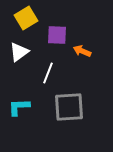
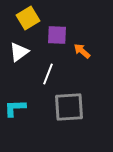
yellow square: moved 2 px right
orange arrow: rotated 18 degrees clockwise
white line: moved 1 px down
cyan L-shape: moved 4 px left, 1 px down
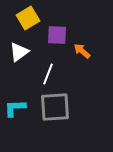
gray square: moved 14 px left
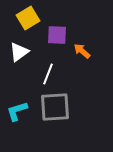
cyan L-shape: moved 2 px right, 3 px down; rotated 15 degrees counterclockwise
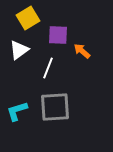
purple square: moved 1 px right
white triangle: moved 2 px up
white line: moved 6 px up
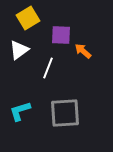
purple square: moved 3 px right
orange arrow: moved 1 px right
gray square: moved 10 px right, 6 px down
cyan L-shape: moved 3 px right
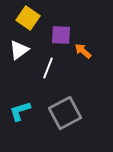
yellow square: rotated 25 degrees counterclockwise
gray square: rotated 24 degrees counterclockwise
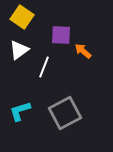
yellow square: moved 6 px left, 1 px up
white line: moved 4 px left, 1 px up
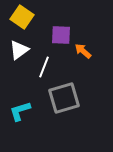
gray square: moved 1 px left, 15 px up; rotated 12 degrees clockwise
